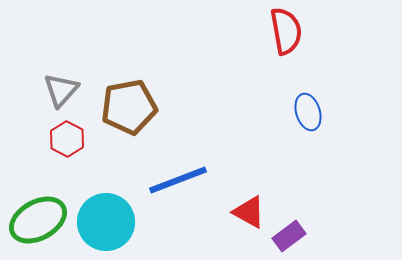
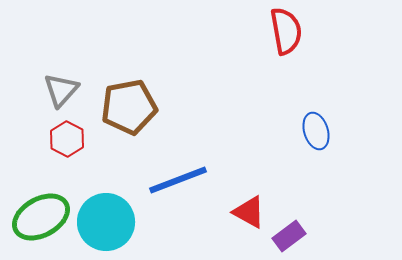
blue ellipse: moved 8 px right, 19 px down
green ellipse: moved 3 px right, 3 px up
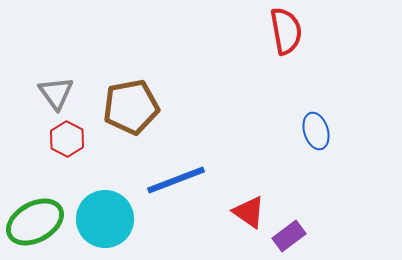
gray triangle: moved 5 px left, 3 px down; rotated 18 degrees counterclockwise
brown pentagon: moved 2 px right
blue line: moved 2 px left
red triangle: rotated 6 degrees clockwise
green ellipse: moved 6 px left, 5 px down
cyan circle: moved 1 px left, 3 px up
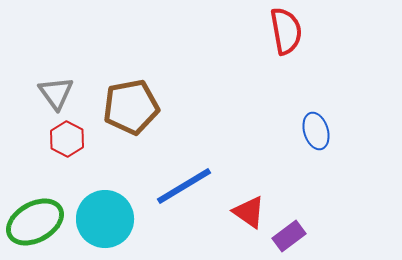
blue line: moved 8 px right, 6 px down; rotated 10 degrees counterclockwise
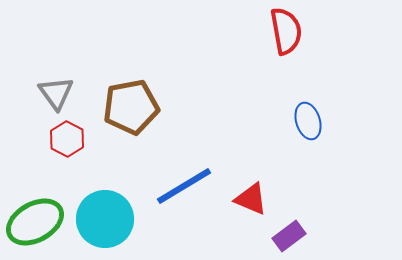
blue ellipse: moved 8 px left, 10 px up
red triangle: moved 2 px right, 13 px up; rotated 12 degrees counterclockwise
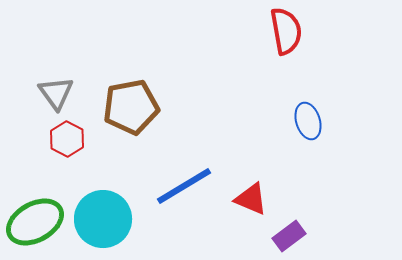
cyan circle: moved 2 px left
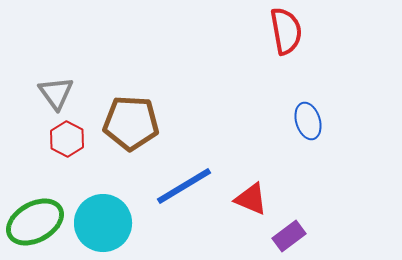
brown pentagon: moved 16 px down; rotated 14 degrees clockwise
cyan circle: moved 4 px down
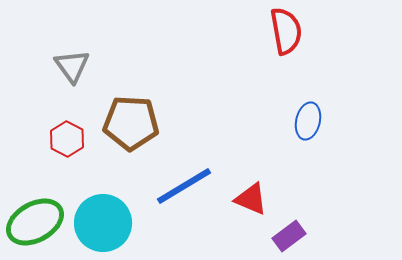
gray triangle: moved 16 px right, 27 px up
blue ellipse: rotated 30 degrees clockwise
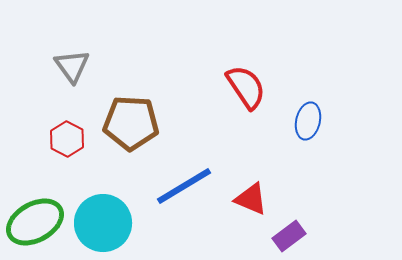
red semicircle: moved 40 px left, 56 px down; rotated 24 degrees counterclockwise
